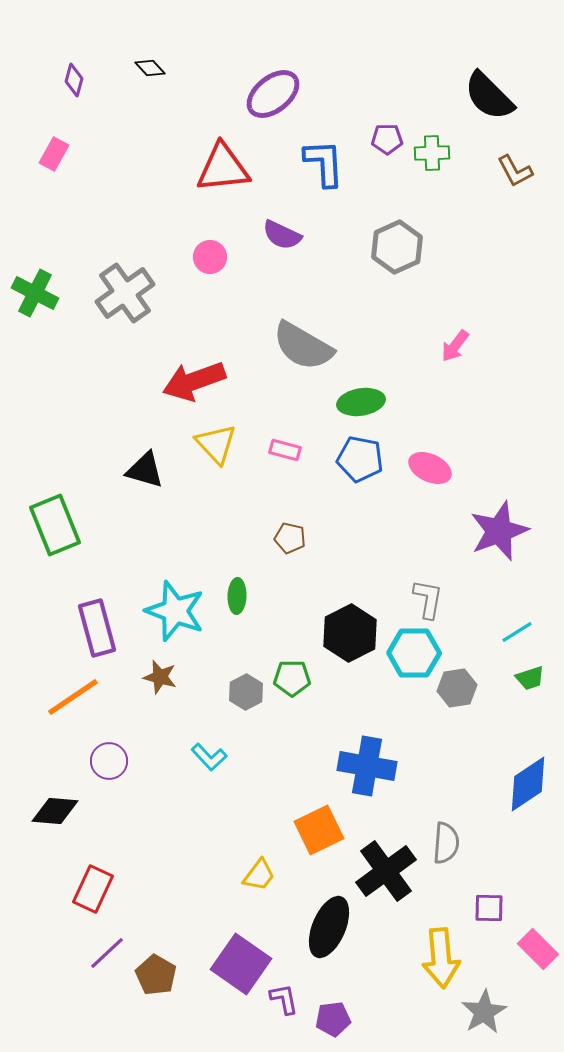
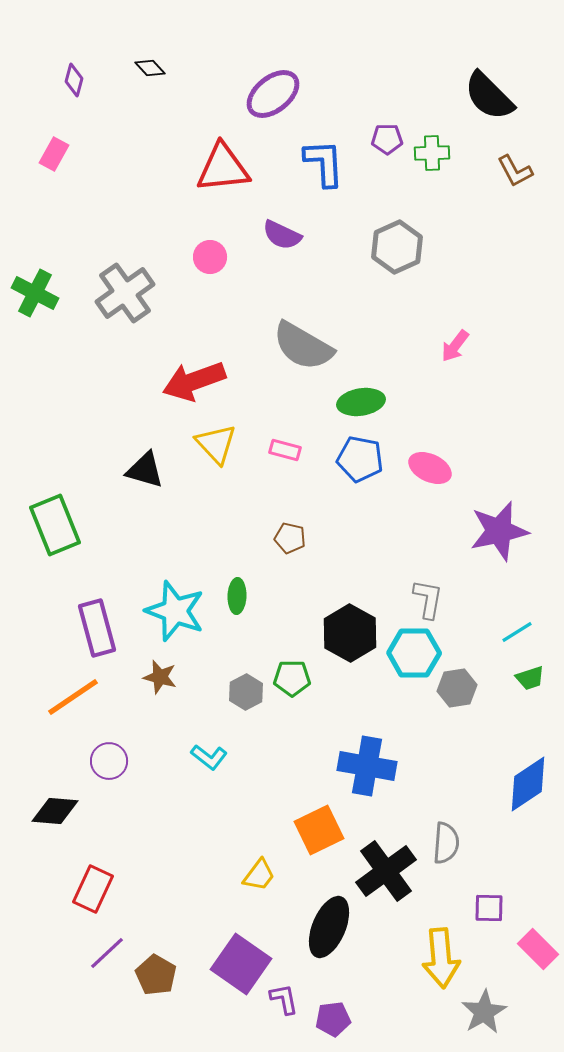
purple star at (499, 531): rotated 8 degrees clockwise
black hexagon at (350, 633): rotated 4 degrees counterclockwise
cyan L-shape at (209, 757): rotated 9 degrees counterclockwise
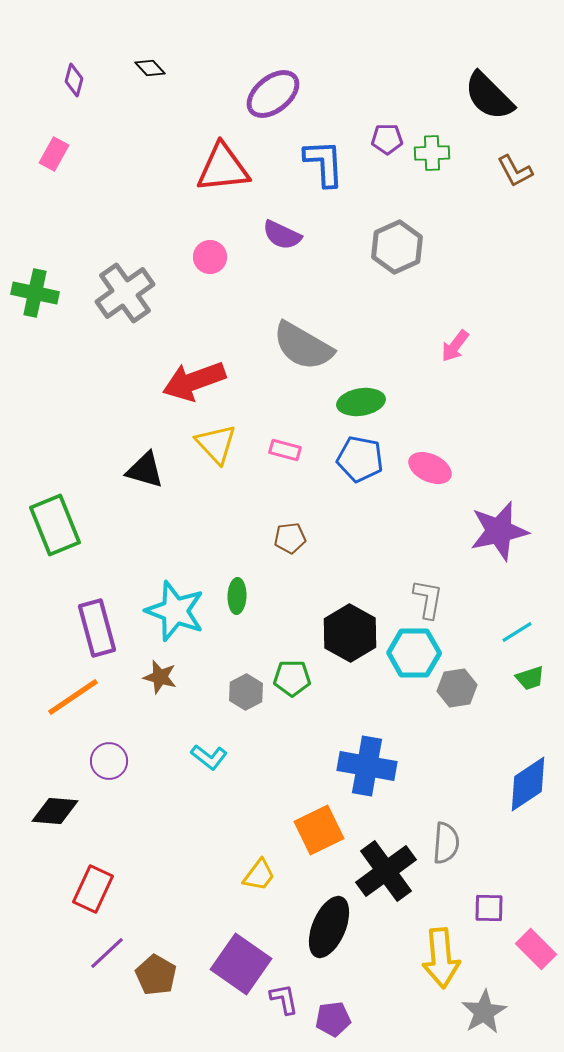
green cross at (35, 293): rotated 15 degrees counterclockwise
brown pentagon at (290, 538): rotated 20 degrees counterclockwise
pink rectangle at (538, 949): moved 2 px left
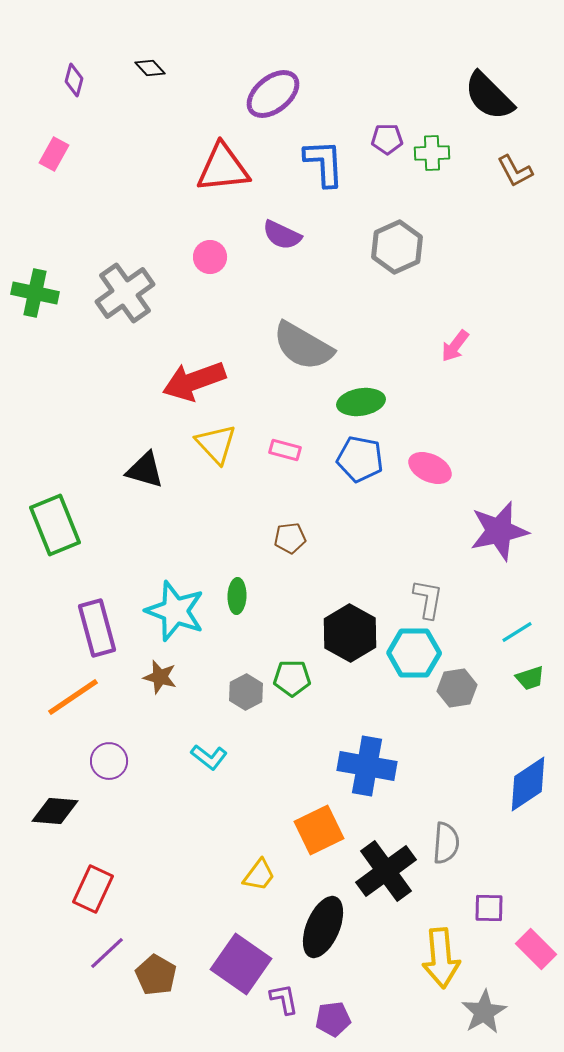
black ellipse at (329, 927): moved 6 px left
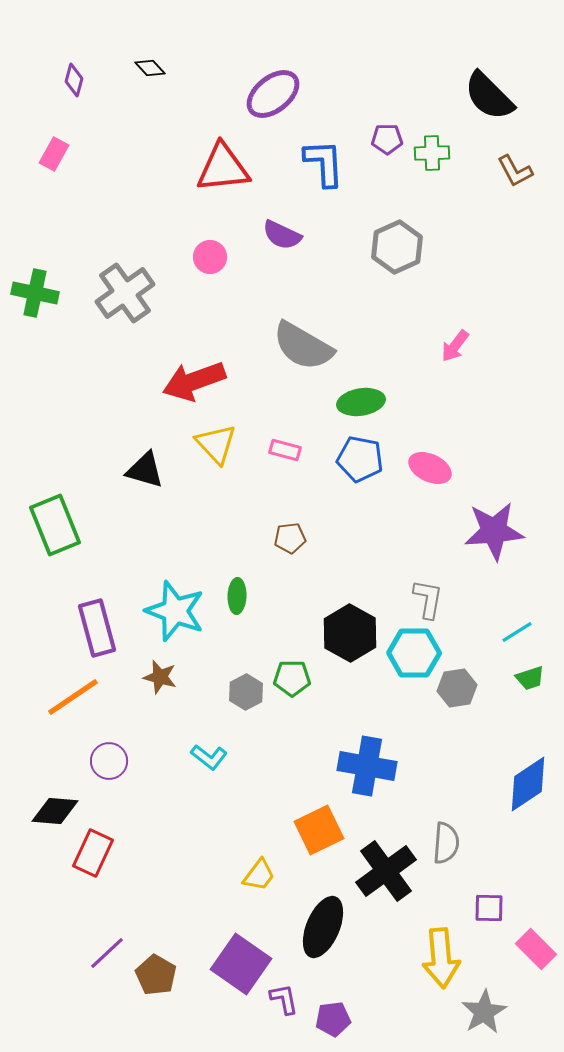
purple star at (499, 531): moved 5 px left; rotated 8 degrees clockwise
red rectangle at (93, 889): moved 36 px up
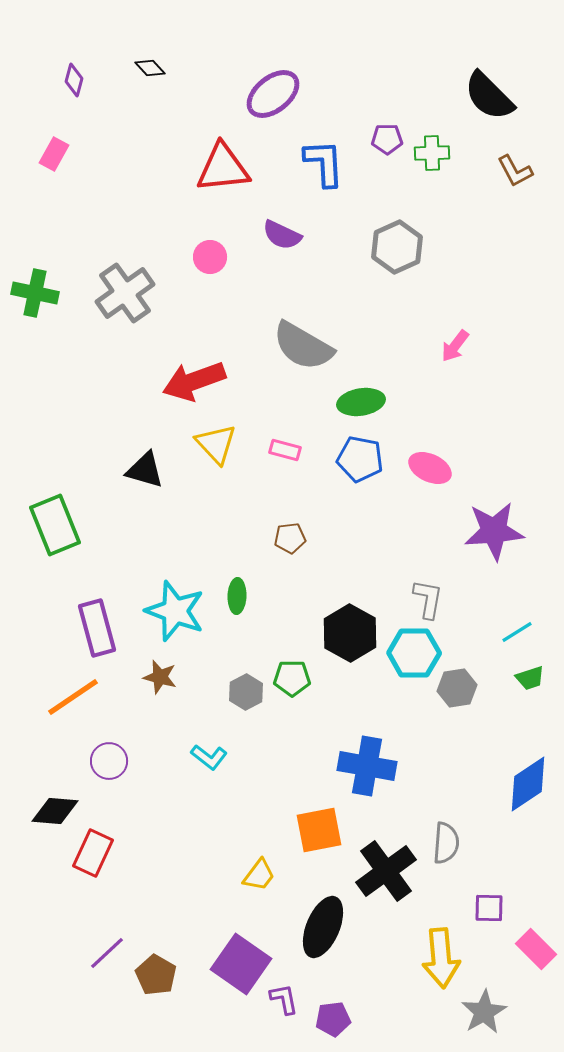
orange square at (319, 830): rotated 15 degrees clockwise
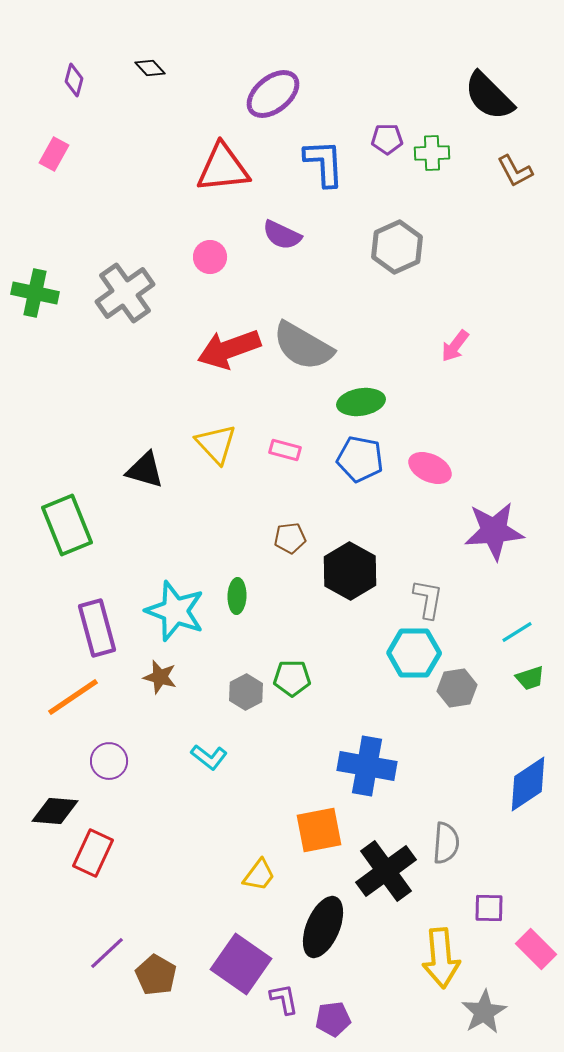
red arrow at (194, 381): moved 35 px right, 32 px up
green rectangle at (55, 525): moved 12 px right
black hexagon at (350, 633): moved 62 px up
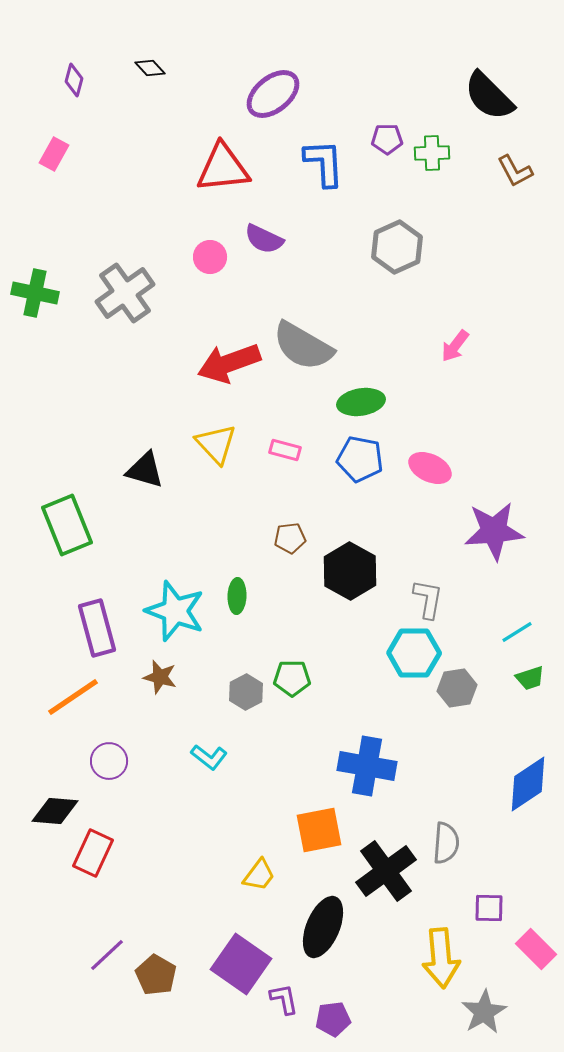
purple semicircle at (282, 235): moved 18 px left, 4 px down
red arrow at (229, 349): moved 14 px down
purple line at (107, 953): moved 2 px down
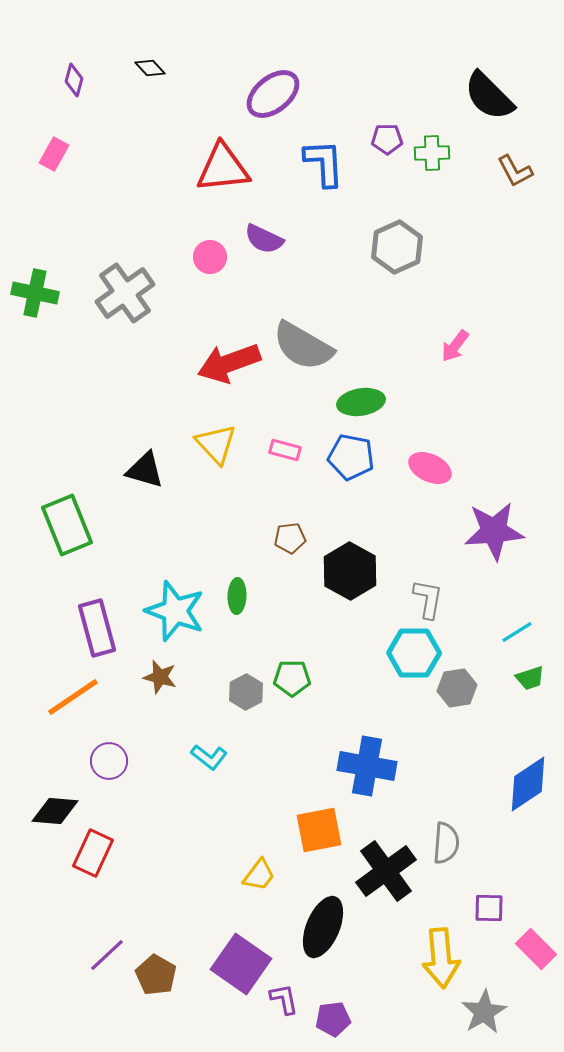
blue pentagon at (360, 459): moved 9 px left, 2 px up
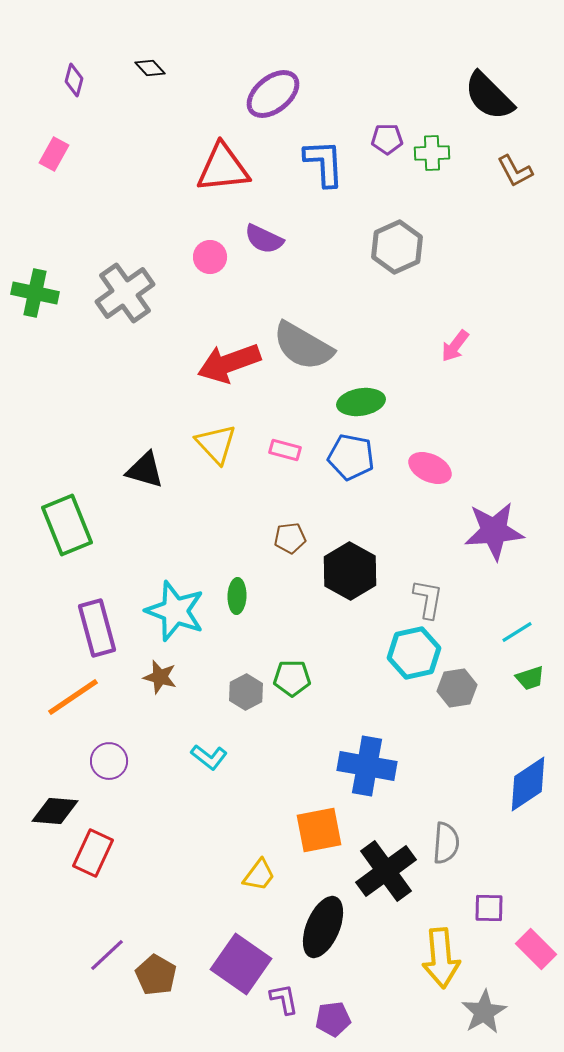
cyan hexagon at (414, 653): rotated 12 degrees counterclockwise
